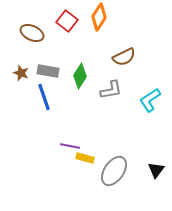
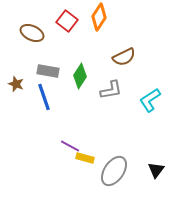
brown star: moved 5 px left, 11 px down
purple line: rotated 18 degrees clockwise
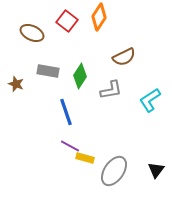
blue line: moved 22 px right, 15 px down
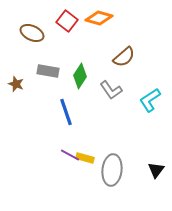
orange diamond: moved 1 px down; rotated 72 degrees clockwise
brown semicircle: rotated 15 degrees counterclockwise
gray L-shape: rotated 65 degrees clockwise
purple line: moved 9 px down
gray ellipse: moved 2 px left, 1 px up; rotated 28 degrees counterclockwise
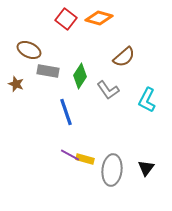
red square: moved 1 px left, 2 px up
brown ellipse: moved 3 px left, 17 px down
gray L-shape: moved 3 px left
cyan L-shape: moved 3 px left; rotated 30 degrees counterclockwise
yellow rectangle: moved 1 px down
black triangle: moved 10 px left, 2 px up
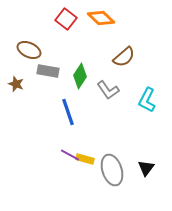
orange diamond: moved 2 px right; rotated 28 degrees clockwise
blue line: moved 2 px right
gray ellipse: rotated 24 degrees counterclockwise
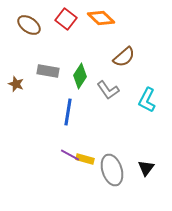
brown ellipse: moved 25 px up; rotated 10 degrees clockwise
blue line: rotated 28 degrees clockwise
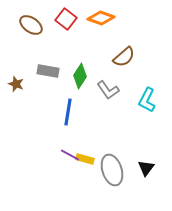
orange diamond: rotated 24 degrees counterclockwise
brown ellipse: moved 2 px right
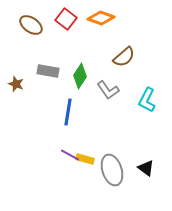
black triangle: rotated 30 degrees counterclockwise
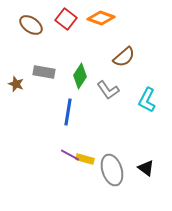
gray rectangle: moved 4 px left, 1 px down
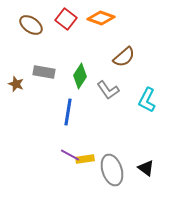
yellow rectangle: rotated 24 degrees counterclockwise
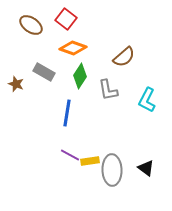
orange diamond: moved 28 px left, 30 px down
gray rectangle: rotated 20 degrees clockwise
gray L-shape: rotated 25 degrees clockwise
blue line: moved 1 px left, 1 px down
yellow rectangle: moved 5 px right, 2 px down
gray ellipse: rotated 16 degrees clockwise
